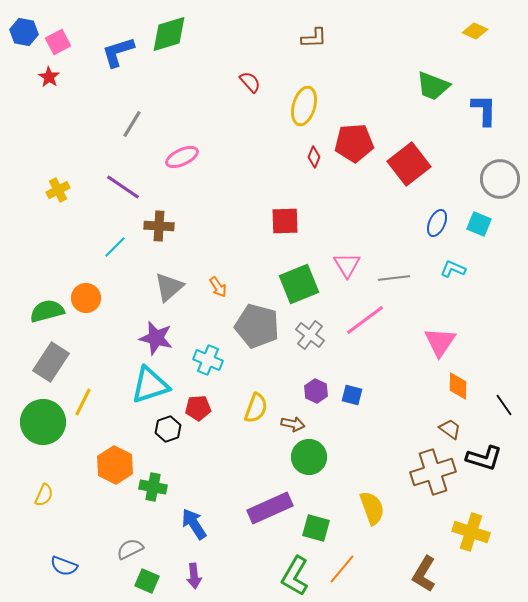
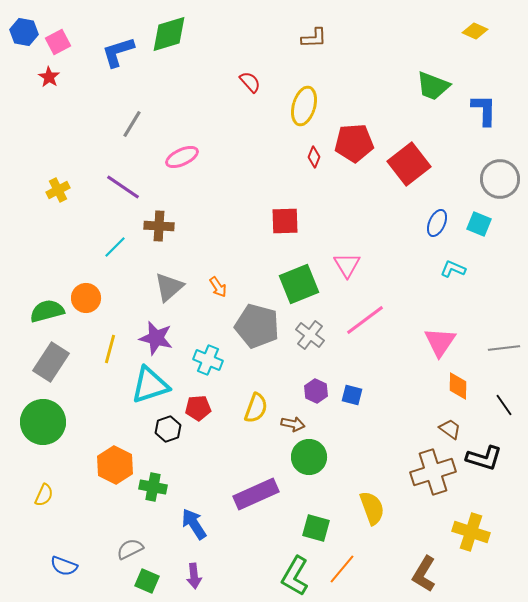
gray line at (394, 278): moved 110 px right, 70 px down
yellow line at (83, 402): moved 27 px right, 53 px up; rotated 12 degrees counterclockwise
purple rectangle at (270, 508): moved 14 px left, 14 px up
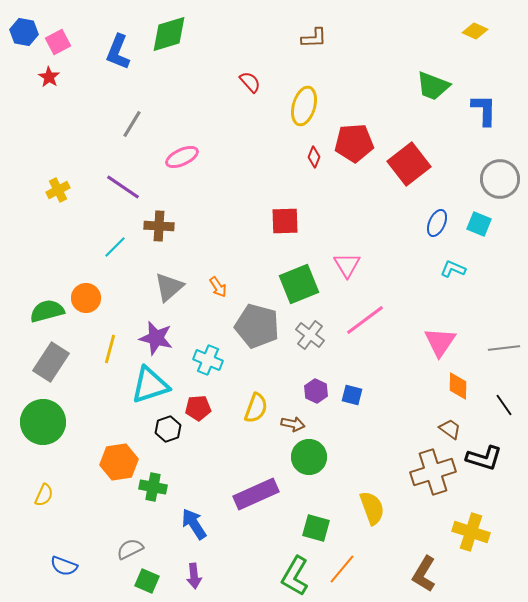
blue L-shape at (118, 52): rotated 51 degrees counterclockwise
orange hexagon at (115, 465): moved 4 px right, 3 px up; rotated 24 degrees clockwise
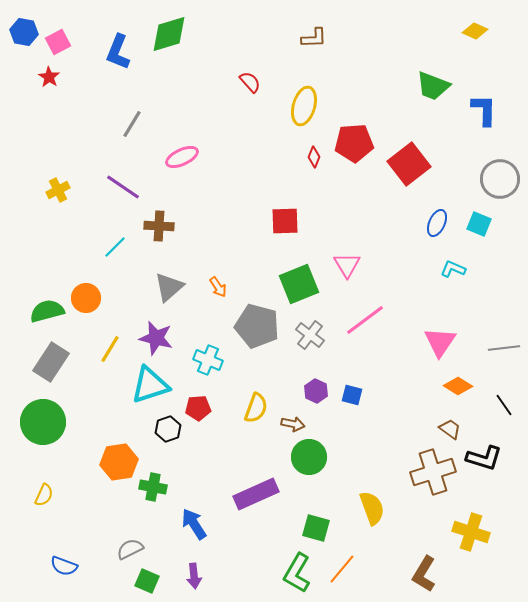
yellow line at (110, 349): rotated 16 degrees clockwise
orange diamond at (458, 386): rotated 60 degrees counterclockwise
green L-shape at (295, 576): moved 2 px right, 3 px up
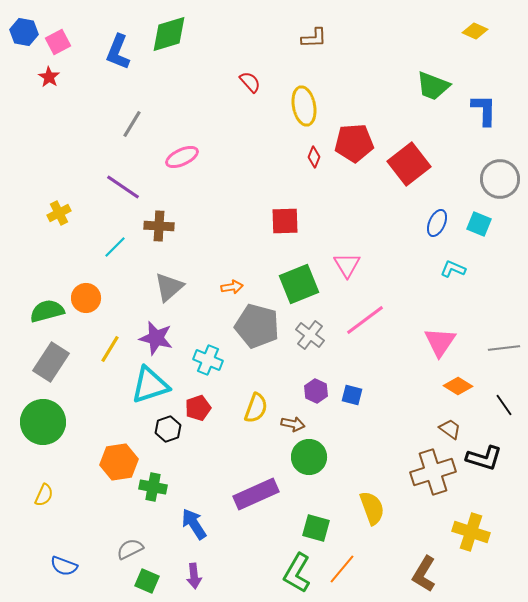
yellow ellipse at (304, 106): rotated 27 degrees counterclockwise
yellow cross at (58, 190): moved 1 px right, 23 px down
orange arrow at (218, 287): moved 14 px right; rotated 65 degrees counterclockwise
red pentagon at (198, 408): rotated 15 degrees counterclockwise
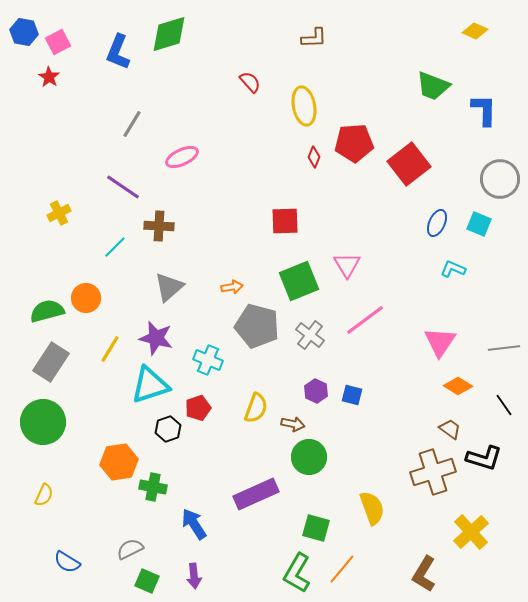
green square at (299, 284): moved 3 px up
yellow cross at (471, 532): rotated 30 degrees clockwise
blue semicircle at (64, 566): moved 3 px right, 4 px up; rotated 12 degrees clockwise
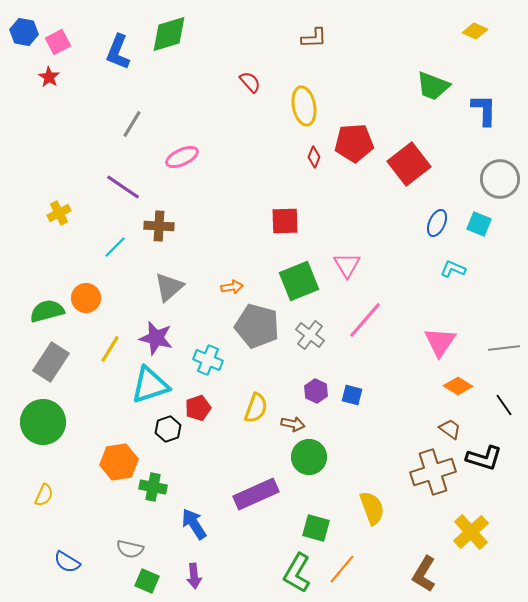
pink line at (365, 320): rotated 12 degrees counterclockwise
gray semicircle at (130, 549): rotated 140 degrees counterclockwise
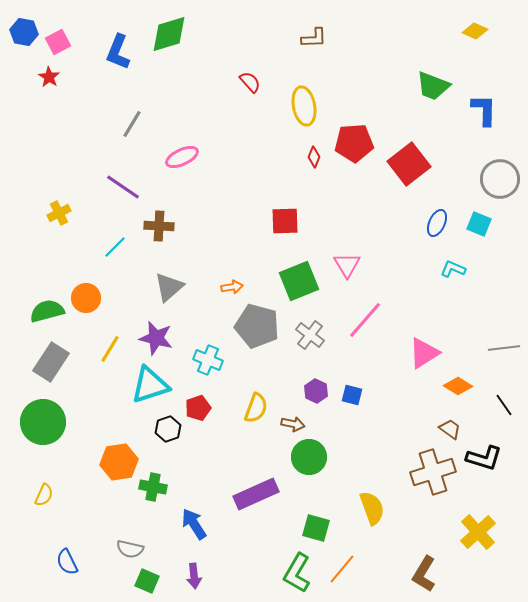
pink triangle at (440, 342): moved 16 px left, 11 px down; rotated 24 degrees clockwise
yellow cross at (471, 532): moved 7 px right
blue semicircle at (67, 562): rotated 32 degrees clockwise
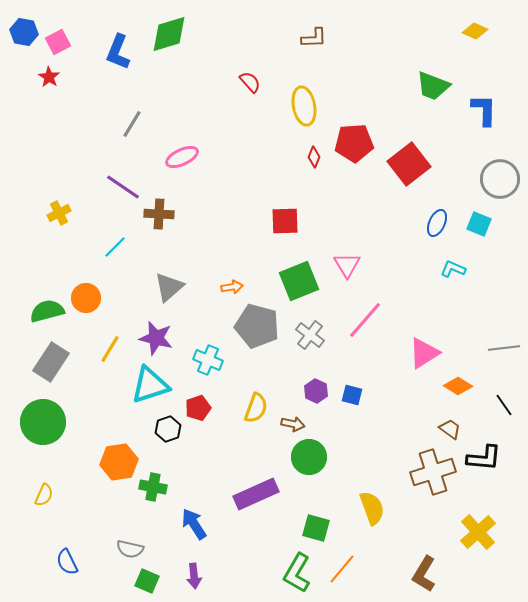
brown cross at (159, 226): moved 12 px up
black L-shape at (484, 458): rotated 12 degrees counterclockwise
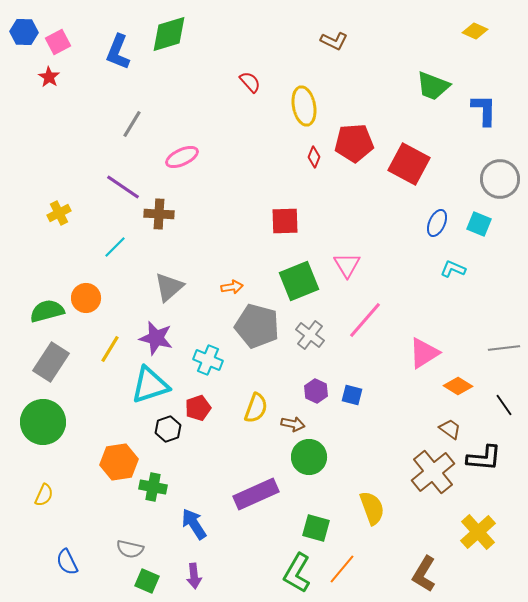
blue hexagon at (24, 32): rotated 8 degrees counterclockwise
brown L-shape at (314, 38): moved 20 px right, 3 px down; rotated 28 degrees clockwise
red square at (409, 164): rotated 24 degrees counterclockwise
brown cross at (433, 472): rotated 21 degrees counterclockwise
